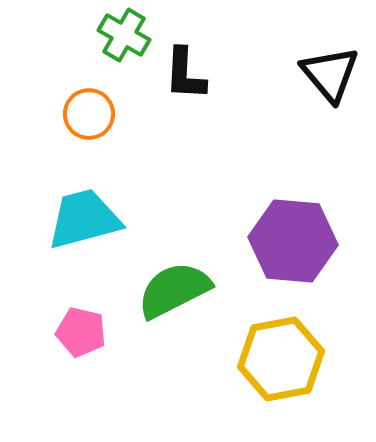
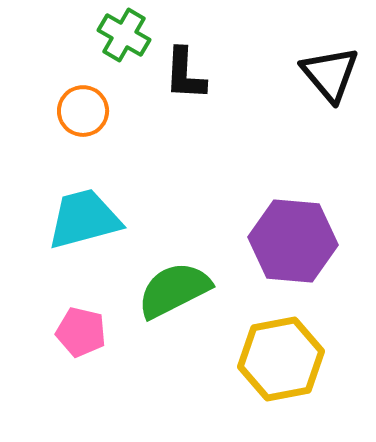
orange circle: moved 6 px left, 3 px up
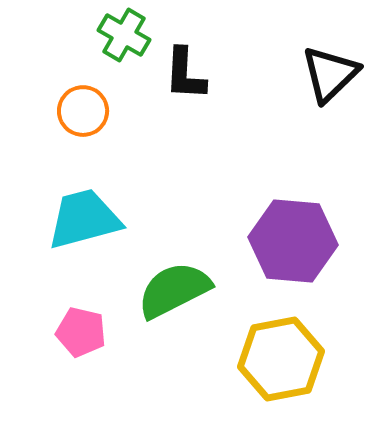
black triangle: rotated 26 degrees clockwise
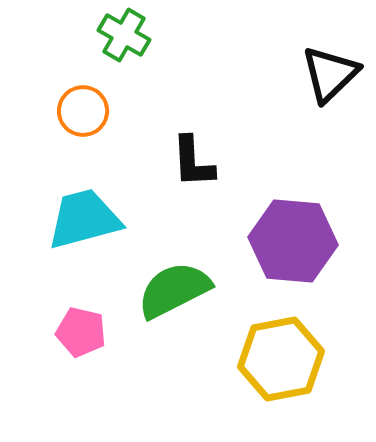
black L-shape: moved 8 px right, 88 px down; rotated 6 degrees counterclockwise
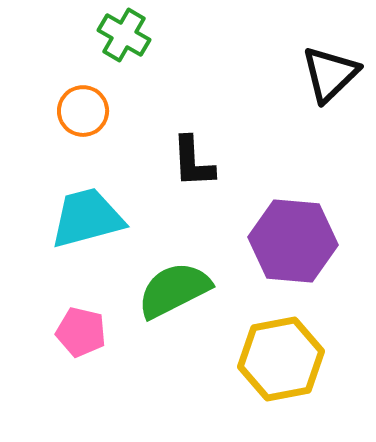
cyan trapezoid: moved 3 px right, 1 px up
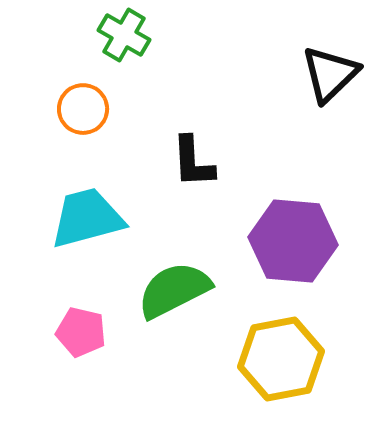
orange circle: moved 2 px up
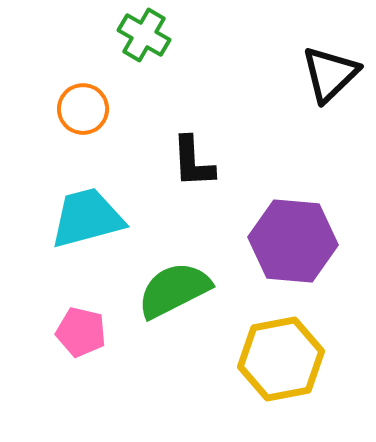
green cross: moved 20 px right
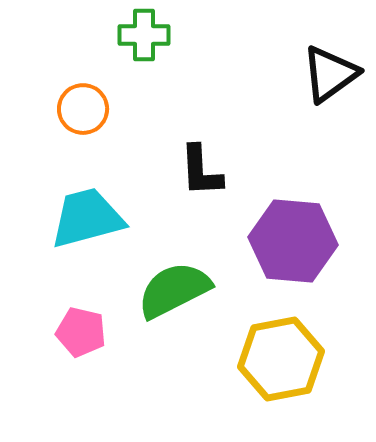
green cross: rotated 30 degrees counterclockwise
black triangle: rotated 8 degrees clockwise
black L-shape: moved 8 px right, 9 px down
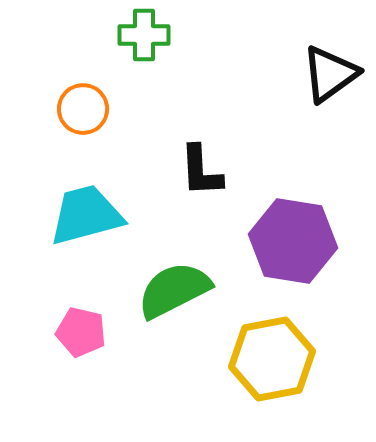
cyan trapezoid: moved 1 px left, 3 px up
purple hexagon: rotated 4 degrees clockwise
yellow hexagon: moved 9 px left
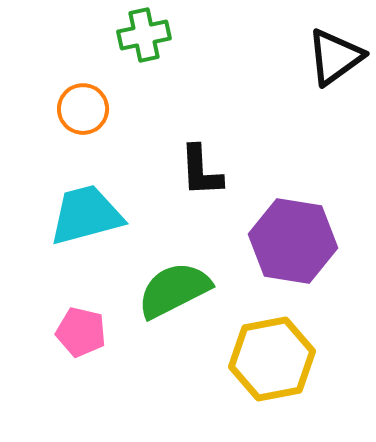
green cross: rotated 12 degrees counterclockwise
black triangle: moved 5 px right, 17 px up
